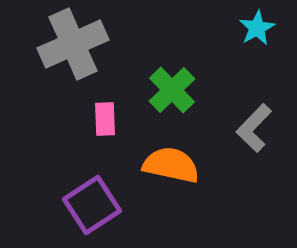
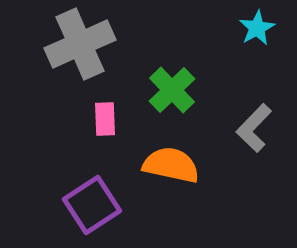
gray cross: moved 7 px right
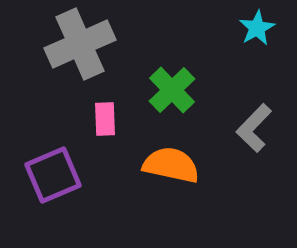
purple square: moved 39 px left, 30 px up; rotated 10 degrees clockwise
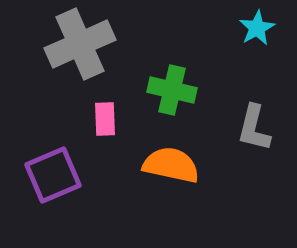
green cross: rotated 33 degrees counterclockwise
gray L-shape: rotated 30 degrees counterclockwise
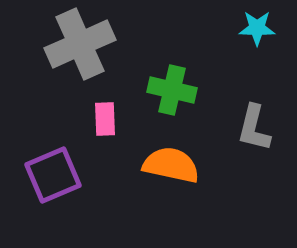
cyan star: rotated 30 degrees clockwise
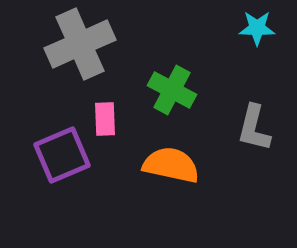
green cross: rotated 15 degrees clockwise
purple square: moved 9 px right, 20 px up
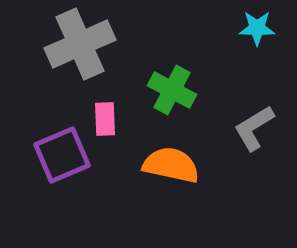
gray L-shape: rotated 45 degrees clockwise
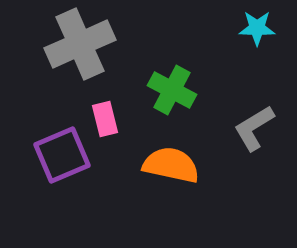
pink rectangle: rotated 12 degrees counterclockwise
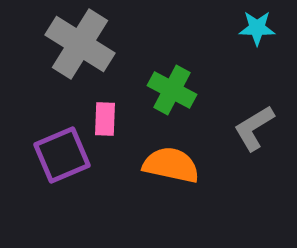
gray cross: rotated 34 degrees counterclockwise
pink rectangle: rotated 16 degrees clockwise
